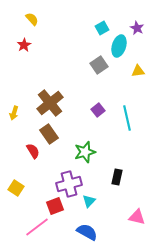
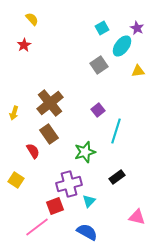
cyan ellipse: moved 3 px right; rotated 20 degrees clockwise
cyan line: moved 11 px left, 13 px down; rotated 30 degrees clockwise
black rectangle: rotated 42 degrees clockwise
yellow square: moved 8 px up
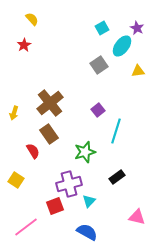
pink line: moved 11 px left
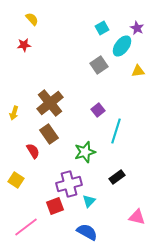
red star: rotated 24 degrees clockwise
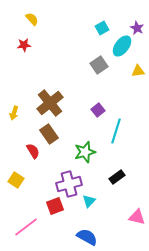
blue semicircle: moved 5 px down
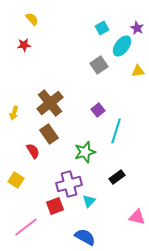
blue semicircle: moved 2 px left
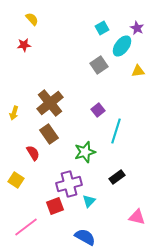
red semicircle: moved 2 px down
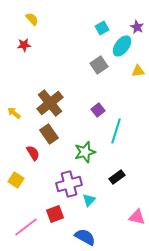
purple star: moved 1 px up
yellow arrow: rotated 112 degrees clockwise
cyan triangle: moved 1 px up
red square: moved 8 px down
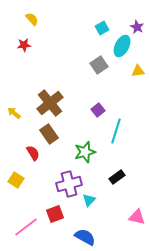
cyan ellipse: rotated 10 degrees counterclockwise
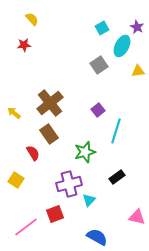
blue semicircle: moved 12 px right
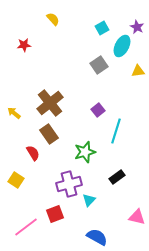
yellow semicircle: moved 21 px right
